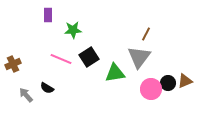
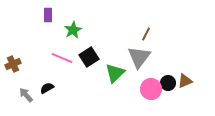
green star: rotated 24 degrees counterclockwise
pink line: moved 1 px right, 1 px up
green triangle: rotated 35 degrees counterclockwise
black semicircle: rotated 120 degrees clockwise
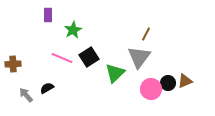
brown cross: rotated 21 degrees clockwise
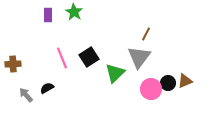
green star: moved 1 px right, 18 px up; rotated 12 degrees counterclockwise
pink line: rotated 45 degrees clockwise
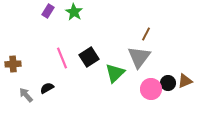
purple rectangle: moved 4 px up; rotated 32 degrees clockwise
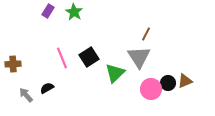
gray triangle: rotated 10 degrees counterclockwise
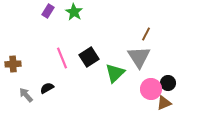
brown triangle: moved 21 px left, 22 px down
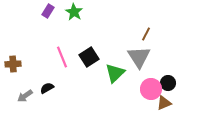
pink line: moved 1 px up
gray arrow: moved 1 px left, 1 px down; rotated 84 degrees counterclockwise
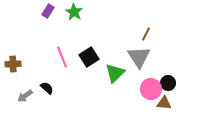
black semicircle: rotated 72 degrees clockwise
brown triangle: rotated 28 degrees clockwise
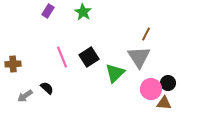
green star: moved 9 px right
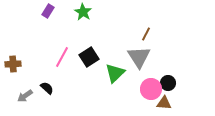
pink line: rotated 50 degrees clockwise
